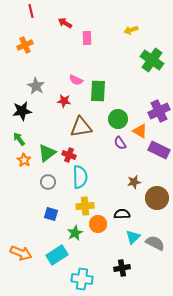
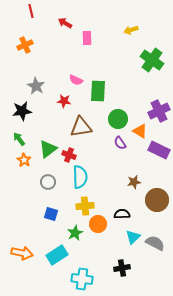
green triangle: moved 1 px right, 4 px up
brown circle: moved 2 px down
orange arrow: moved 1 px right; rotated 10 degrees counterclockwise
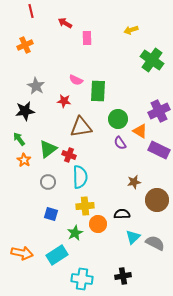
black star: moved 3 px right
black cross: moved 1 px right, 8 px down
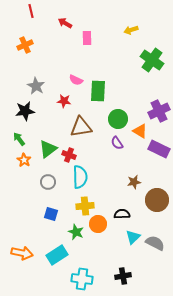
purple semicircle: moved 3 px left
purple rectangle: moved 1 px up
green star: moved 1 px right, 1 px up; rotated 21 degrees counterclockwise
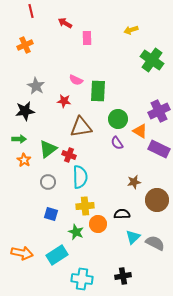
green arrow: rotated 128 degrees clockwise
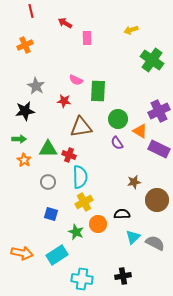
green triangle: rotated 36 degrees clockwise
yellow cross: moved 1 px left, 4 px up; rotated 24 degrees counterclockwise
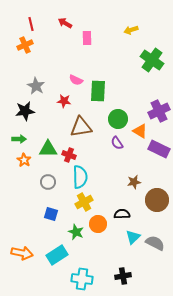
red line: moved 13 px down
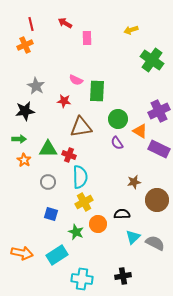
green rectangle: moved 1 px left
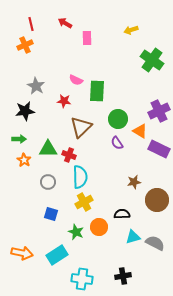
brown triangle: rotated 35 degrees counterclockwise
orange circle: moved 1 px right, 3 px down
cyan triangle: rotated 28 degrees clockwise
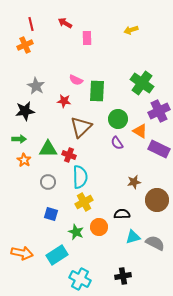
green cross: moved 10 px left, 23 px down
cyan cross: moved 2 px left; rotated 20 degrees clockwise
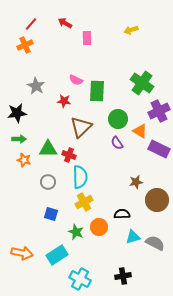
red line: rotated 56 degrees clockwise
black star: moved 8 px left, 2 px down
orange star: rotated 16 degrees counterclockwise
brown star: moved 2 px right
